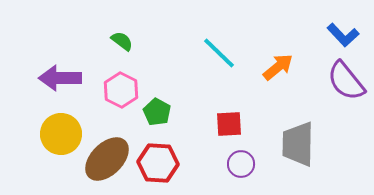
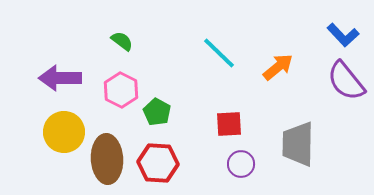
yellow circle: moved 3 px right, 2 px up
brown ellipse: rotated 48 degrees counterclockwise
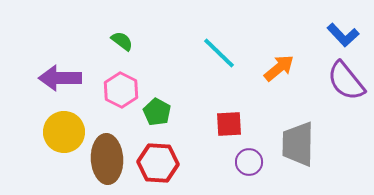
orange arrow: moved 1 px right, 1 px down
purple circle: moved 8 px right, 2 px up
